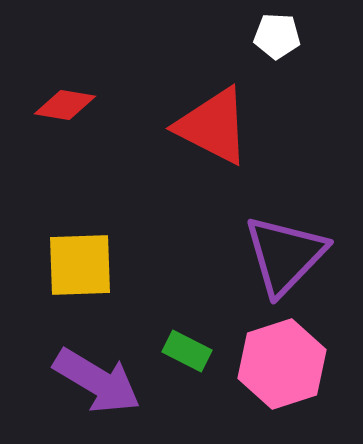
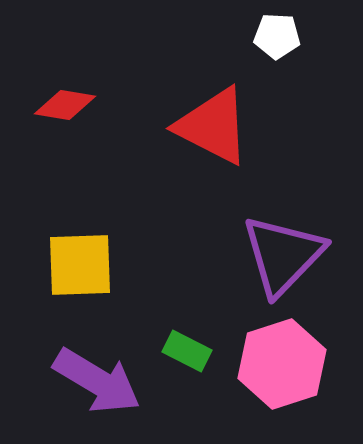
purple triangle: moved 2 px left
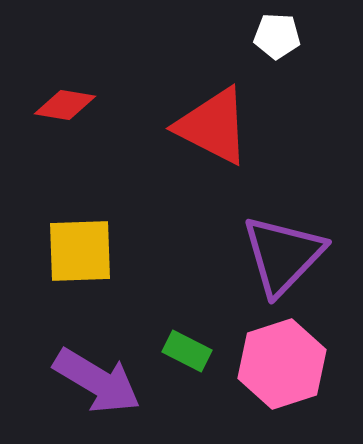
yellow square: moved 14 px up
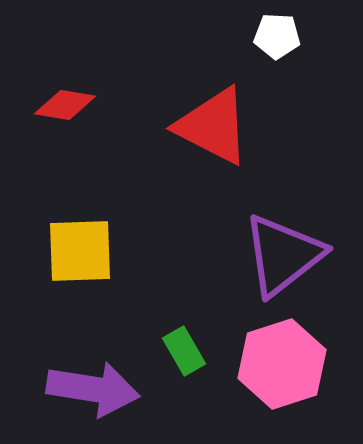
purple triangle: rotated 8 degrees clockwise
green rectangle: moved 3 px left; rotated 33 degrees clockwise
purple arrow: moved 4 px left, 8 px down; rotated 22 degrees counterclockwise
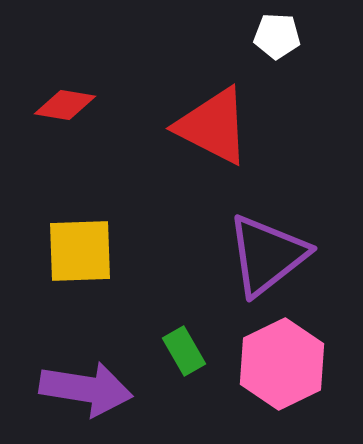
purple triangle: moved 16 px left
pink hexagon: rotated 8 degrees counterclockwise
purple arrow: moved 7 px left
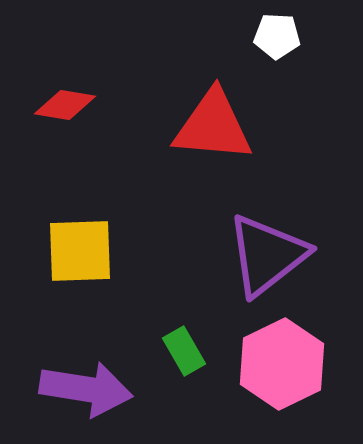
red triangle: rotated 22 degrees counterclockwise
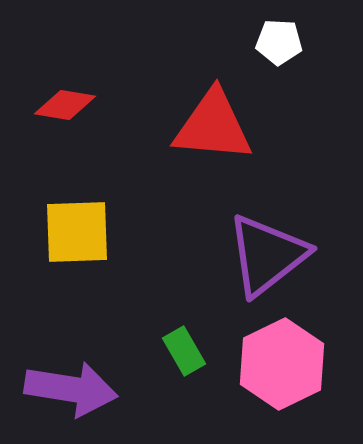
white pentagon: moved 2 px right, 6 px down
yellow square: moved 3 px left, 19 px up
purple arrow: moved 15 px left
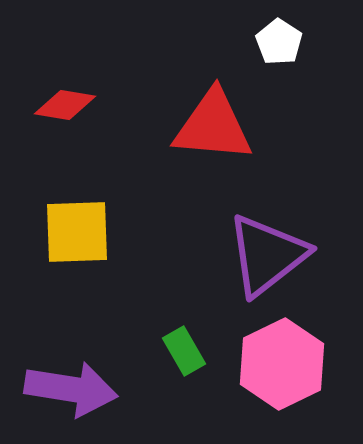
white pentagon: rotated 30 degrees clockwise
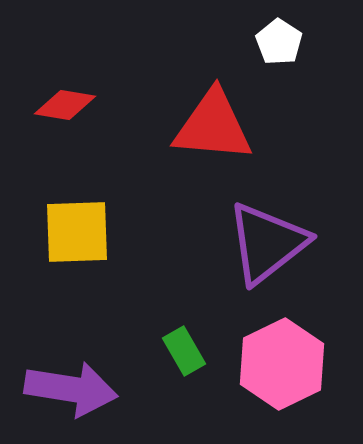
purple triangle: moved 12 px up
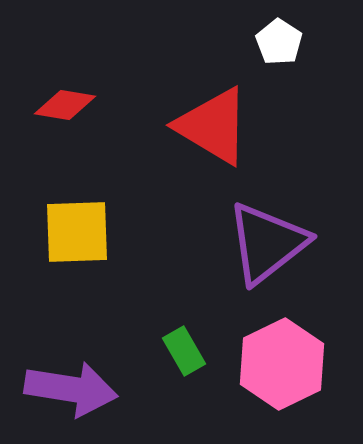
red triangle: rotated 26 degrees clockwise
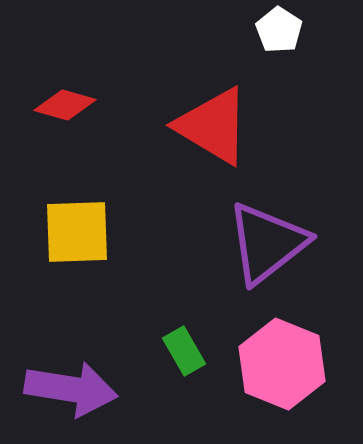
white pentagon: moved 12 px up
red diamond: rotated 6 degrees clockwise
pink hexagon: rotated 12 degrees counterclockwise
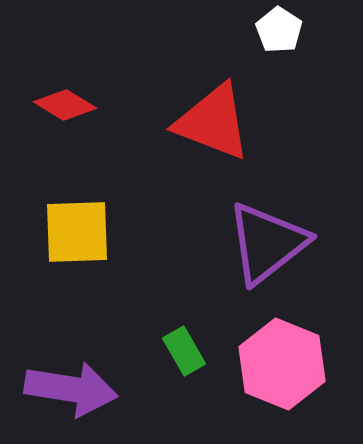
red diamond: rotated 16 degrees clockwise
red triangle: moved 4 px up; rotated 10 degrees counterclockwise
